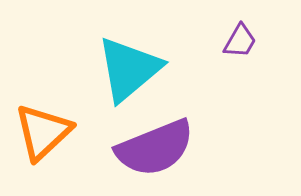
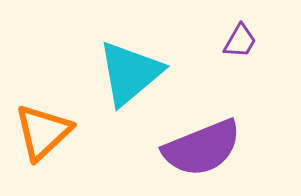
cyan triangle: moved 1 px right, 4 px down
purple semicircle: moved 47 px right
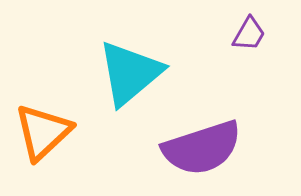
purple trapezoid: moved 9 px right, 7 px up
purple semicircle: rotated 4 degrees clockwise
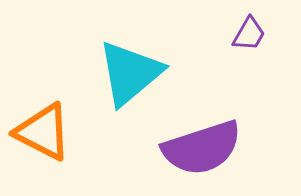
orange triangle: rotated 50 degrees counterclockwise
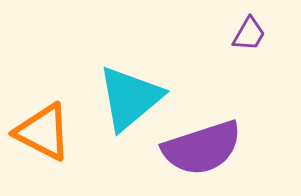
cyan triangle: moved 25 px down
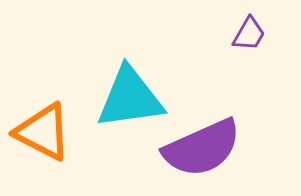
cyan triangle: rotated 32 degrees clockwise
purple semicircle: rotated 6 degrees counterclockwise
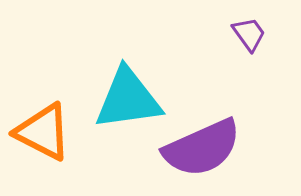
purple trapezoid: rotated 66 degrees counterclockwise
cyan triangle: moved 2 px left, 1 px down
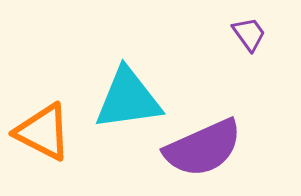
purple semicircle: moved 1 px right
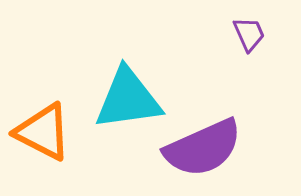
purple trapezoid: rotated 12 degrees clockwise
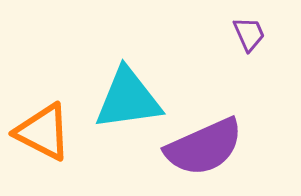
purple semicircle: moved 1 px right, 1 px up
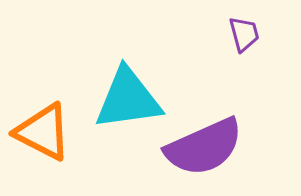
purple trapezoid: moved 5 px left; rotated 9 degrees clockwise
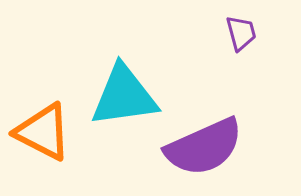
purple trapezoid: moved 3 px left, 1 px up
cyan triangle: moved 4 px left, 3 px up
